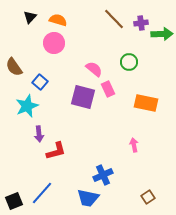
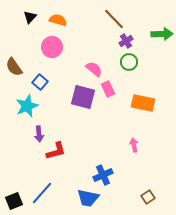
purple cross: moved 15 px left, 18 px down; rotated 24 degrees counterclockwise
pink circle: moved 2 px left, 4 px down
orange rectangle: moved 3 px left
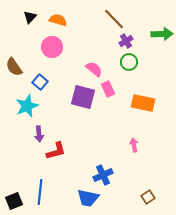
blue line: moved 2 px left, 1 px up; rotated 35 degrees counterclockwise
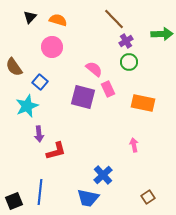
blue cross: rotated 18 degrees counterclockwise
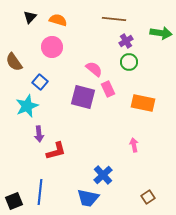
brown line: rotated 40 degrees counterclockwise
green arrow: moved 1 px left, 1 px up; rotated 10 degrees clockwise
brown semicircle: moved 5 px up
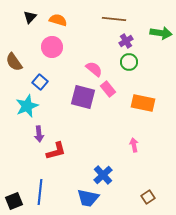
pink rectangle: rotated 14 degrees counterclockwise
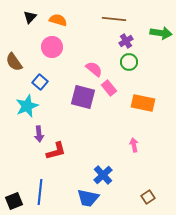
pink rectangle: moved 1 px right, 1 px up
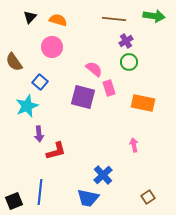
green arrow: moved 7 px left, 17 px up
pink rectangle: rotated 21 degrees clockwise
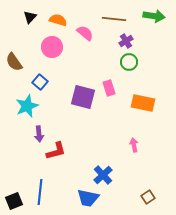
pink semicircle: moved 9 px left, 36 px up
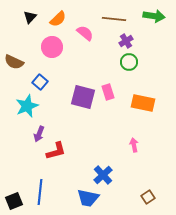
orange semicircle: moved 1 px up; rotated 120 degrees clockwise
brown semicircle: rotated 30 degrees counterclockwise
pink rectangle: moved 1 px left, 4 px down
purple arrow: rotated 28 degrees clockwise
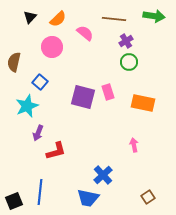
brown semicircle: rotated 78 degrees clockwise
purple arrow: moved 1 px left, 1 px up
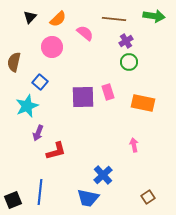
purple square: rotated 15 degrees counterclockwise
black square: moved 1 px left, 1 px up
